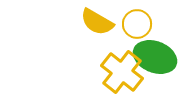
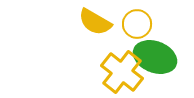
yellow semicircle: moved 2 px left
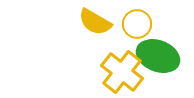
green ellipse: moved 3 px right, 1 px up
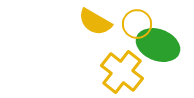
green ellipse: moved 11 px up
